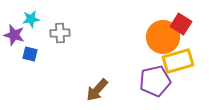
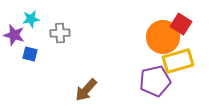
brown arrow: moved 11 px left
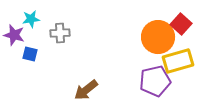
red square: rotated 10 degrees clockwise
orange circle: moved 5 px left
brown arrow: rotated 10 degrees clockwise
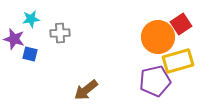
red square: rotated 15 degrees clockwise
purple star: moved 4 px down
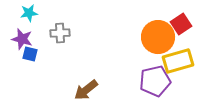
cyan star: moved 2 px left, 6 px up
purple star: moved 8 px right
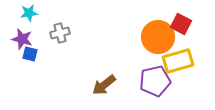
red square: rotated 30 degrees counterclockwise
gray cross: rotated 12 degrees counterclockwise
brown arrow: moved 18 px right, 5 px up
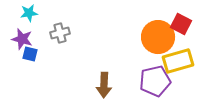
brown arrow: rotated 50 degrees counterclockwise
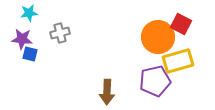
purple star: rotated 10 degrees counterclockwise
brown arrow: moved 3 px right, 7 px down
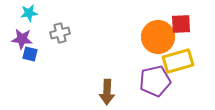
red square: rotated 30 degrees counterclockwise
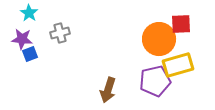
cyan star: rotated 30 degrees counterclockwise
orange circle: moved 1 px right, 2 px down
blue square: rotated 35 degrees counterclockwise
yellow rectangle: moved 4 px down
brown arrow: moved 1 px right, 2 px up; rotated 15 degrees clockwise
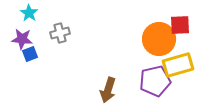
red square: moved 1 px left, 1 px down
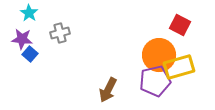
red square: rotated 30 degrees clockwise
orange circle: moved 16 px down
blue square: rotated 28 degrees counterclockwise
yellow rectangle: moved 1 px right, 2 px down
brown arrow: rotated 10 degrees clockwise
